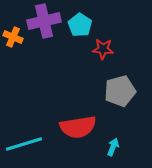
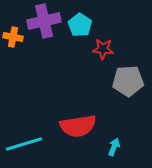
orange cross: rotated 12 degrees counterclockwise
gray pentagon: moved 8 px right, 10 px up; rotated 12 degrees clockwise
red semicircle: moved 1 px up
cyan arrow: moved 1 px right
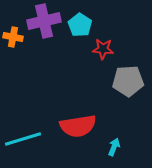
cyan line: moved 1 px left, 5 px up
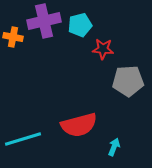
cyan pentagon: rotated 25 degrees clockwise
red semicircle: moved 1 px right, 1 px up; rotated 6 degrees counterclockwise
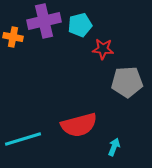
gray pentagon: moved 1 px left, 1 px down
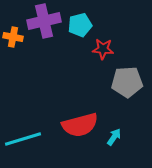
red semicircle: moved 1 px right
cyan arrow: moved 10 px up; rotated 12 degrees clockwise
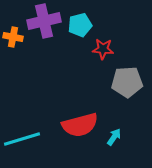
cyan line: moved 1 px left
